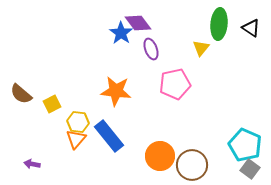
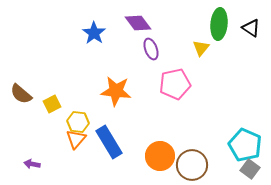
blue star: moved 27 px left
blue rectangle: moved 6 px down; rotated 8 degrees clockwise
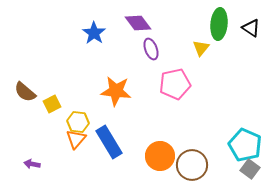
brown semicircle: moved 4 px right, 2 px up
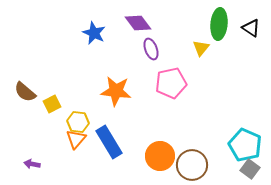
blue star: rotated 10 degrees counterclockwise
pink pentagon: moved 4 px left, 1 px up
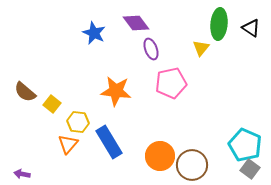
purple diamond: moved 2 px left
yellow square: rotated 24 degrees counterclockwise
orange triangle: moved 8 px left, 5 px down
purple arrow: moved 10 px left, 10 px down
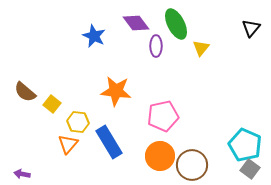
green ellipse: moved 43 px left; rotated 32 degrees counterclockwise
black triangle: rotated 36 degrees clockwise
blue star: moved 3 px down
purple ellipse: moved 5 px right, 3 px up; rotated 20 degrees clockwise
pink pentagon: moved 8 px left, 33 px down
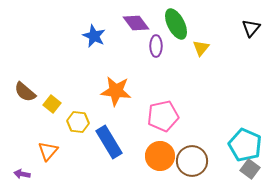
orange triangle: moved 20 px left, 7 px down
brown circle: moved 4 px up
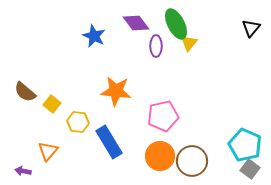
yellow triangle: moved 12 px left, 5 px up
purple arrow: moved 1 px right, 3 px up
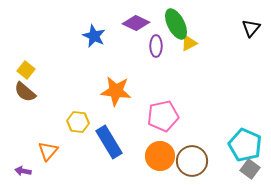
purple diamond: rotated 28 degrees counterclockwise
yellow triangle: rotated 24 degrees clockwise
yellow square: moved 26 px left, 34 px up
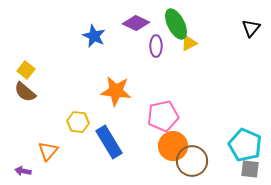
orange circle: moved 13 px right, 10 px up
gray square: rotated 30 degrees counterclockwise
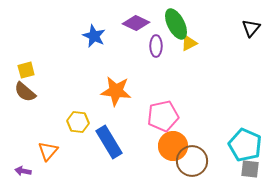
yellow square: rotated 36 degrees clockwise
